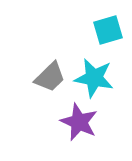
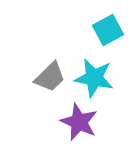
cyan square: rotated 12 degrees counterclockwise
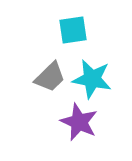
cyan square: moved 35 px left; rotated 20 degrees clockwise
cyan star: moved 2 px left, 1 px down
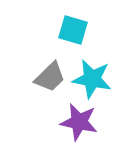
cyan square: rotated 24 degrees clockwise
purple star: rotated 12 degrees counterclockwise
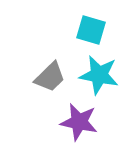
cyan square: moved 18 px right
cyan star: moved 7 px right, 4 px up
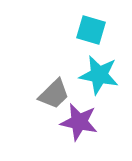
gray trapezoid: moved 4 px right, 17 px down
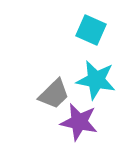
cyan square: rotated 8 degrees clockwise
cyan star: moved 3 px left, 5 px down
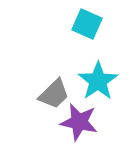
cyan square: moved 4 px left, 6 px up
cyan star: moved 2 px right, 1 px down; rotated 27 degrees clockwise
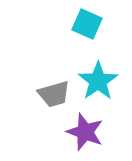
gray trapezoid: rotated 28 degrees clockwise
purple star: moved 6 px right, 10 px down; rotated 9 degrees clockwise
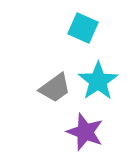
cyan square: moved 4 px left, 4 px down
gray trapezoid: moved 1 px right, 6 px up; rotated 20 degrees counterclockwise
